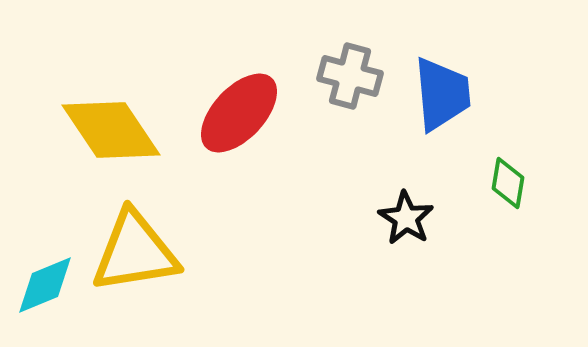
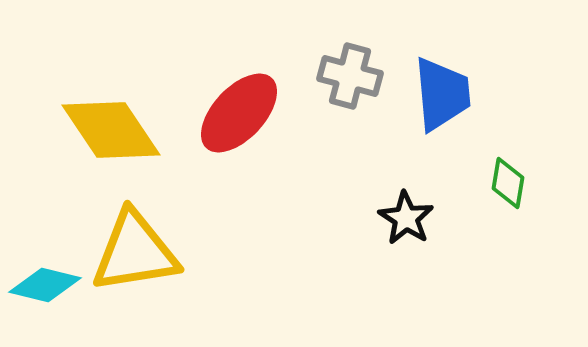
cyan diamond: rotated 36 degrees clockwise
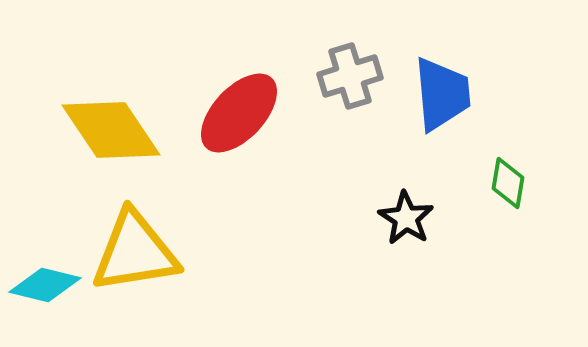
gray cross: rotated 32 degrees counterclockwise
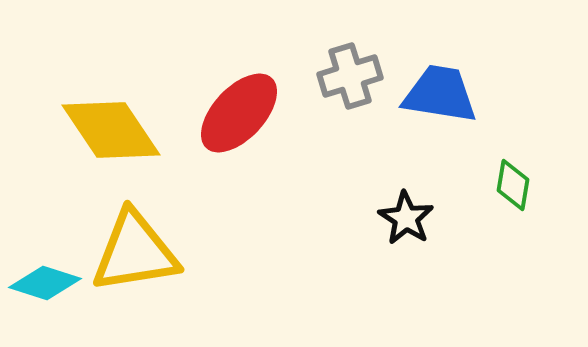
blue trapezoid: moved 2 px left; rotated 76 degrees counterclockwise
green diamond: moved 5 px right, 2 px down
cyan diamond: moved 2 px up; rotated 4 degrees clockwise
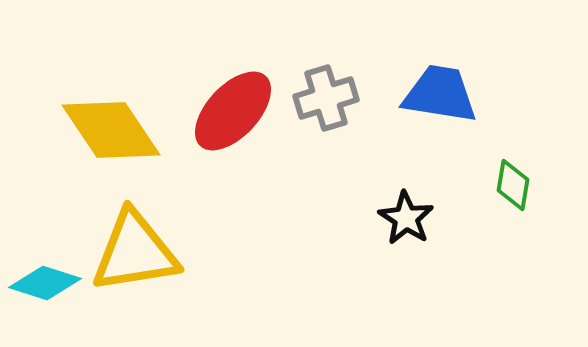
gray cross: moved 24 px left, 22 px down
red ellipse: moved 6 px left, 2 px up
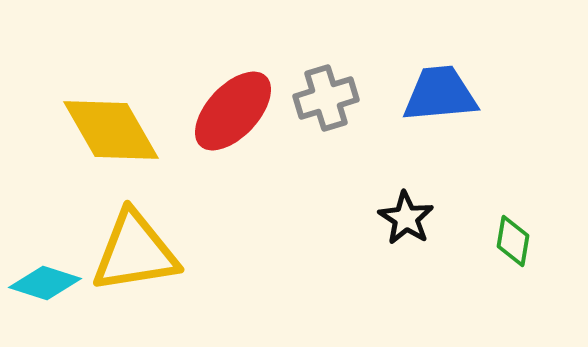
blue trapezoid: rotated 14 degrees counterclockwise
yellow diamond: rotated 4 degrees clockwise
green diamond: moved 56 px down
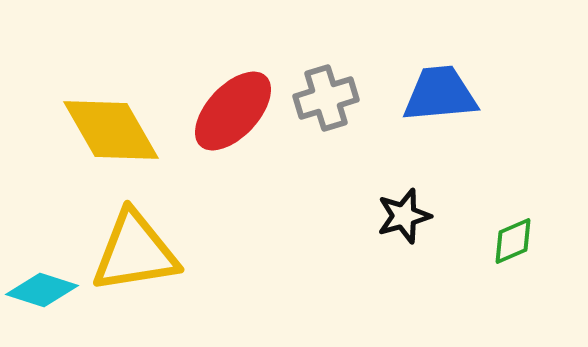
black star: moved 2 px left, 2 px up; rotated 24 degrees clockwise
green diamond: rotated 57 degrees clockwise
cyan diamond: moved 3 px left, 7 px down
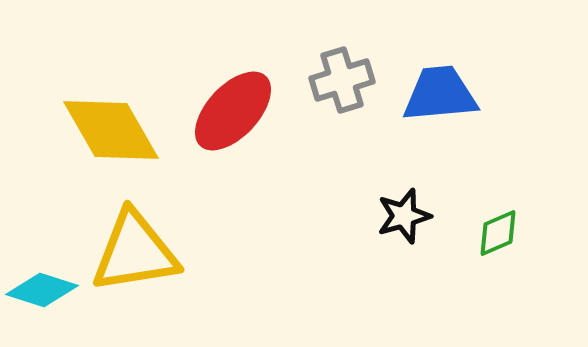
gray cross: moved 16 px right, 18 px up
green diamond: moved 15 px left, 8 px up
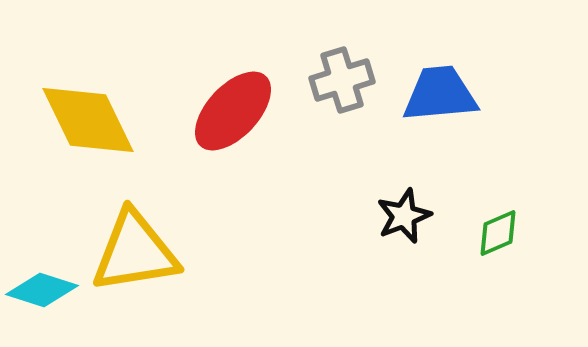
yellow diamond: moved 23 px left, 10 px up; rotated 4 degrees clockwise
black star: rotated 6 degrees counterclockwise
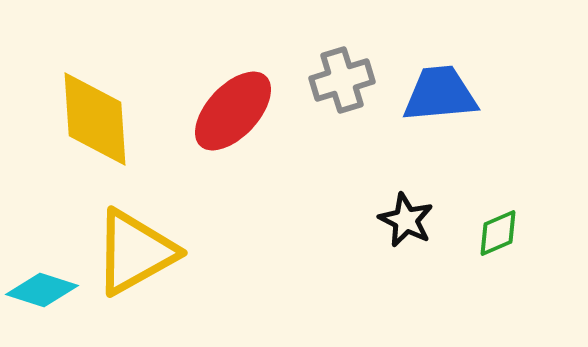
yellow diamond: moved 7 px right, 1 px up; rotated 22 degrees clockwise
black star: moved 2 px right, 4 px down; rotated 24 degrees counterclockwise
yellow triangle: rotated 20 degrees counterclockwise
